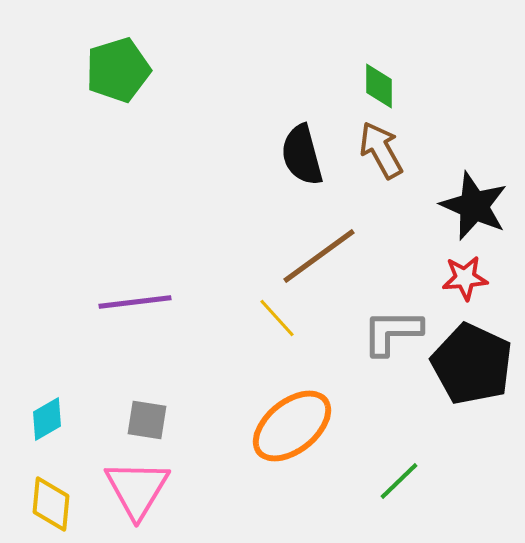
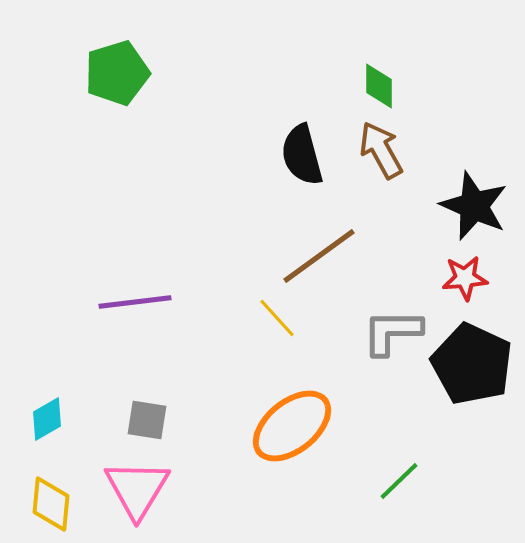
green pentagon: moved 1 px left, 3 px down
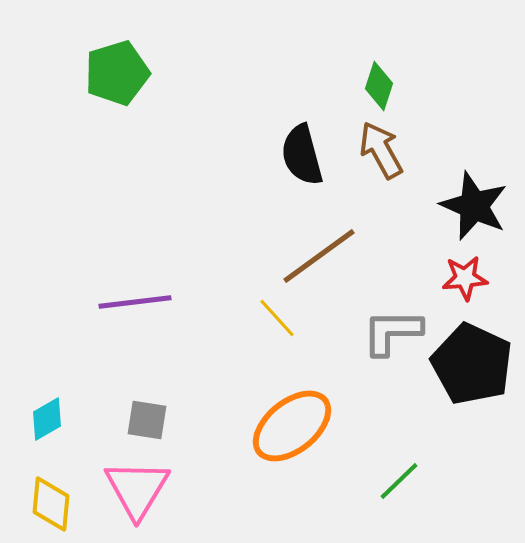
green diamond: rotated 18 degrees clockwise
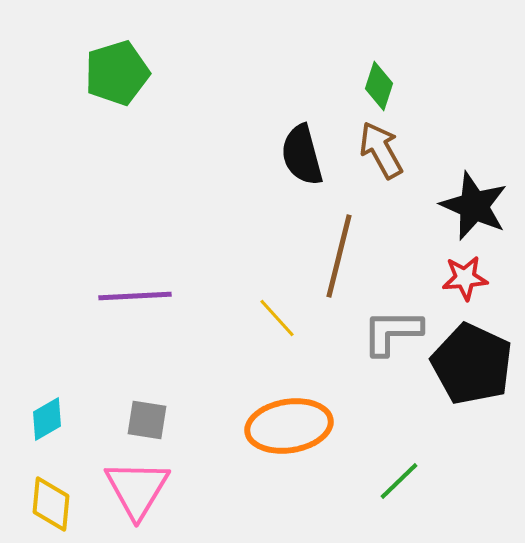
brown line: moved 20 px right; rotated 40 degrees counterclockwise
purple line: moved 6 px up; rotated 4 degrees clockwise
orange ellipse: moved 3 px left; rotated 30 degrees clockwise
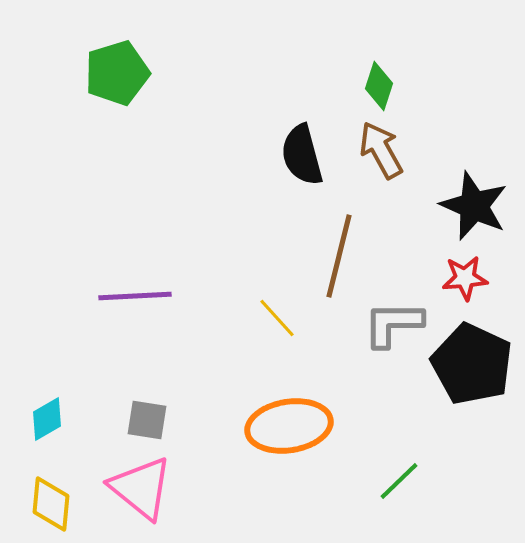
gray L-shape: moved 1 px right, 8 px up
pink triangle: moved 4 px right, 1 px up; rotated 22 degrees counterclockwise
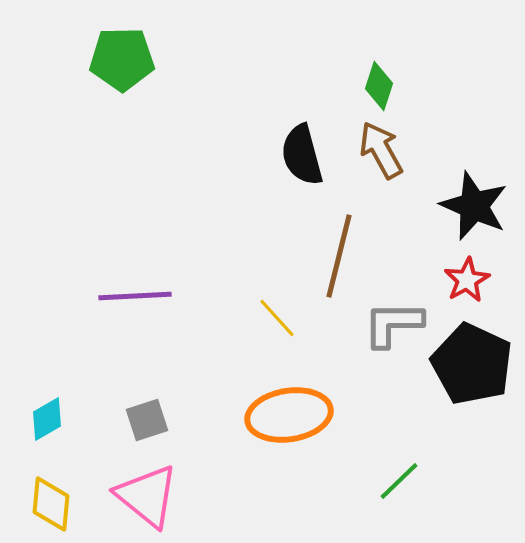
green pentagon: moved 5 px right, 14 px up; rotated 16 degrees clockwise
red star: moved 2 px right, 2 px down; rotated 24 degrees counterclockwise
gray square: rotated 27 degrees counterclockwise
orange ellipse: moved 11 px up
pink triangle: moved 6 px right, 8 px down
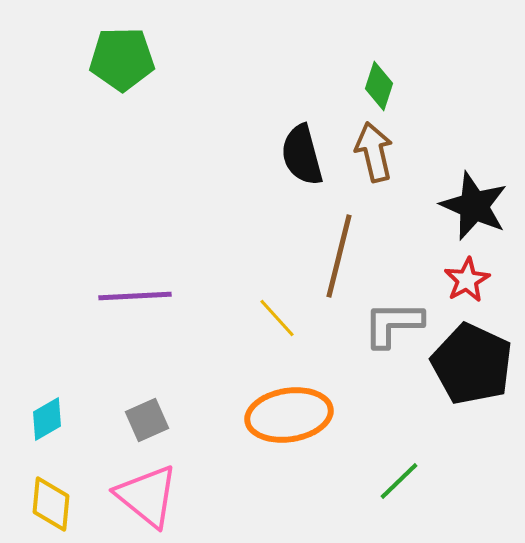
brown arrow: moved 7 px left, 2 px down; rotated 16 degrees clockwise
gray square: rotated 6 degrees counterclockwise
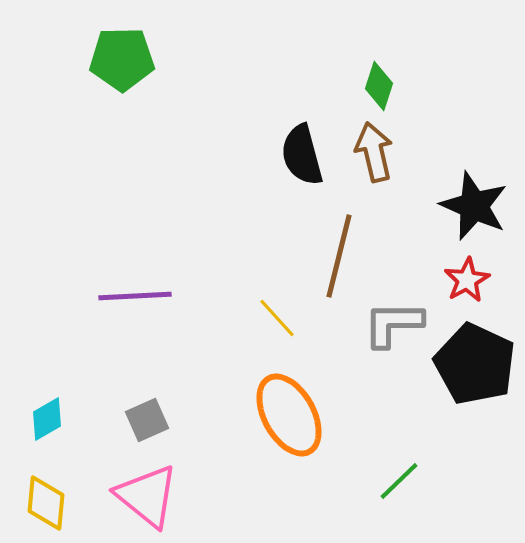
black pentagon: moved 3 px right
orange ellipse: rotated 70 degrees clockwise
yellow diamond: moved 5 px left, 1 px up
